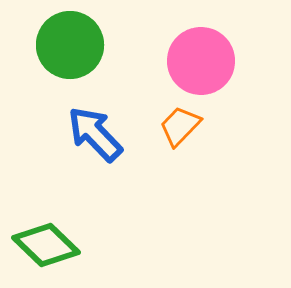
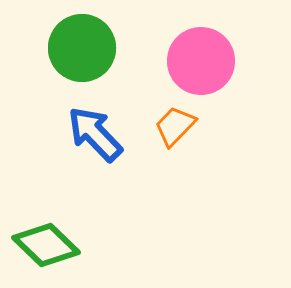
green circle: moved 12 px right, 3 px down
orange trapezoid: moved 5 px left
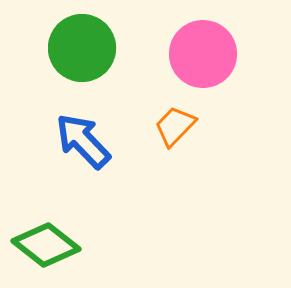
pink circle: moved 2 px right, 7 px up
blue arrow: moved 12 px left, 7 px down
green diamond: rotated 6 degrees counterclockwise
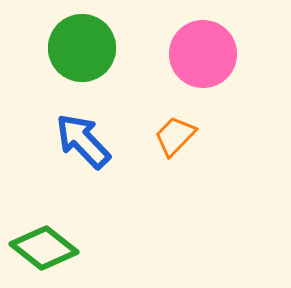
orange trapezoid: moved 10 px down
green diamond: moved 2 px left, 3 px down
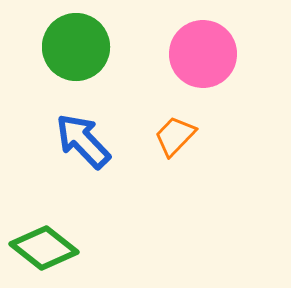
green circle: moved 6 px left, 1 px up
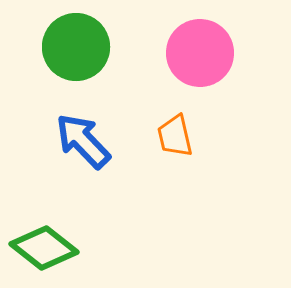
pink circle: moved 3 px left, 1 px up
orange trapezoid: rotated 57 degrees counterclockwise
